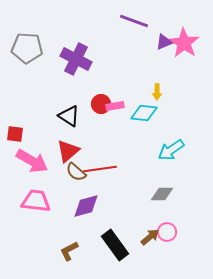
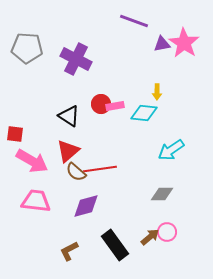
purple triangle: moved 2 px left, 2 px down; rotated 12 degrees clockwise
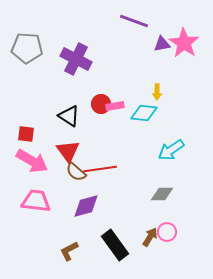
red square: moved 11 px right
red triangle: rotated 25 degrees counterclockwise
brown arrow: rotated 18 degrees counterclockwise
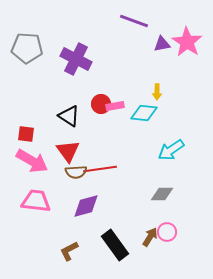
pink star: moved 3 px right, 1 px up
brown semicircle: rotated 45 degrees counterclockwise
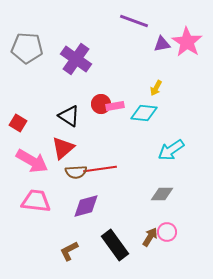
purple cross: rotated 8 degrees clockwise
yellow arrow: moved 1 px left, 4 px up; rotated 28 degrees clockwise
red square: moved 8 px left, 11 px up; rotated 24 degrees clockwise
red triangle: moved 5 px left, 3 px up; rotated 25 degrees clockwise
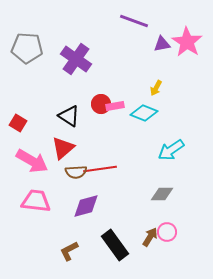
cyan diamond: rotated 16 degrees clockwise
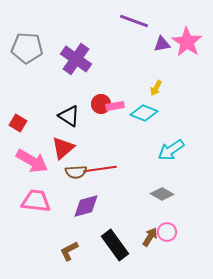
gray diamond: rotated 30 degrees clockwise
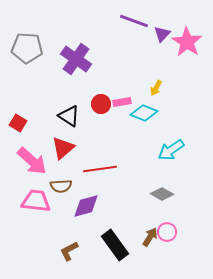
purple triangle: moved 10 px up; rotated 36 degrees counterclockwise
pink rectangle: moved 7 px right, 4 px up
pink arrow: rotated 12 degrees clockwise
brown semicircle: moved 15 px left, 14 px down
